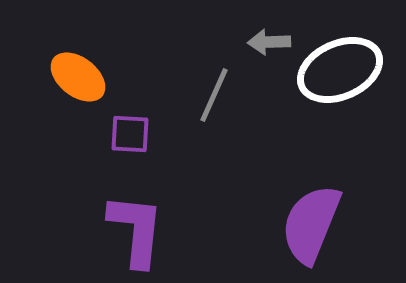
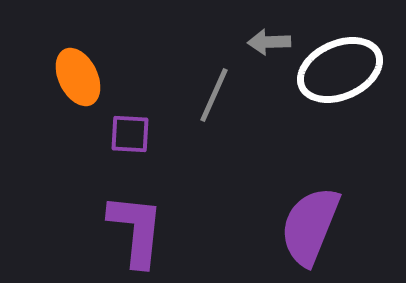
orange ellipse: rotated 26 degrees clockwise
purple semicircle: moved 1 px left, 2 px down
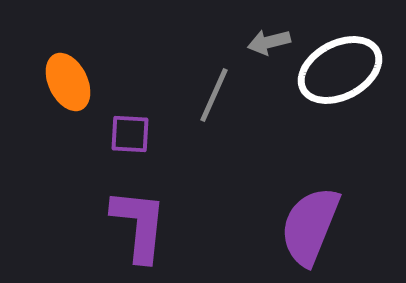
gray arrow: rotated 12 degrees counterclockwise
white ellipse: rotated 4 degrees counterclockwise
orange ellipse: moved 10 px left, 5 px down
purple L-shape: moved 3 px right, 5 px up
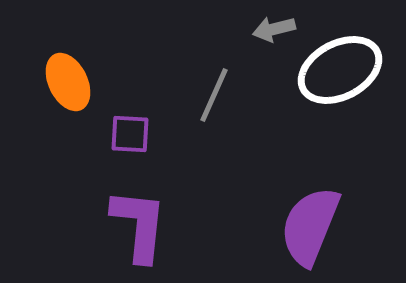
gray arrow: moved 5 px right, 13 px up
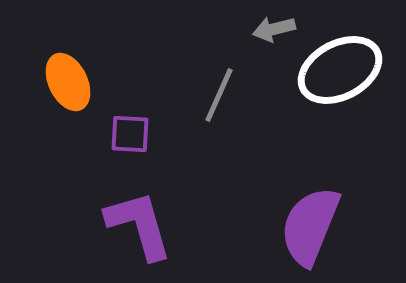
gray line: moved 5 px right
purple L-shape: rotated 22 degrees counterclockwise
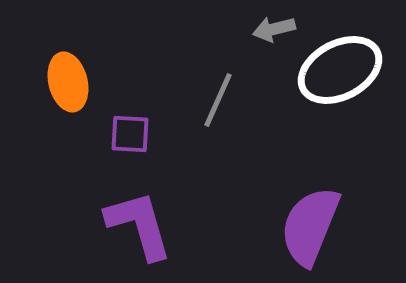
orange ellipse: rotated 12 degrees clockwise
gray line: moved 1 px left, 5 px down
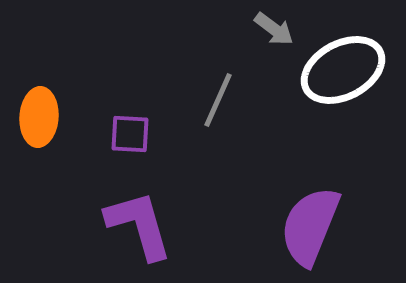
gray arrow: rotated 129 degrees counterclockwise
white ellipse: moved 3 px right
orange ellipse: moved 29 px left, 35 px down; rotated 18 degrees clockwise
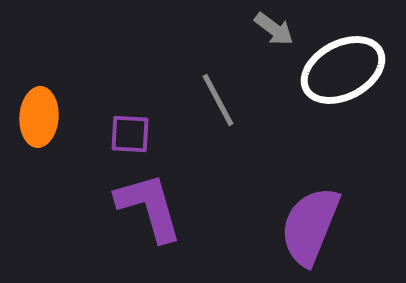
gray line: rotated 52 degrees counterclockwise
purple L-shape: moved 10 px right, 18 px up
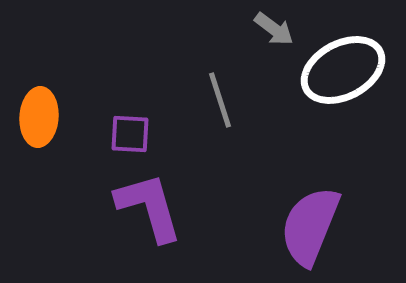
gray line: moved 2 px right; rotated 10 degrees clockwise
